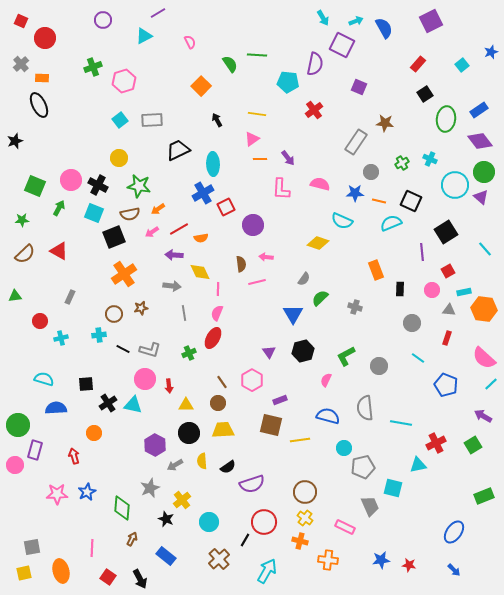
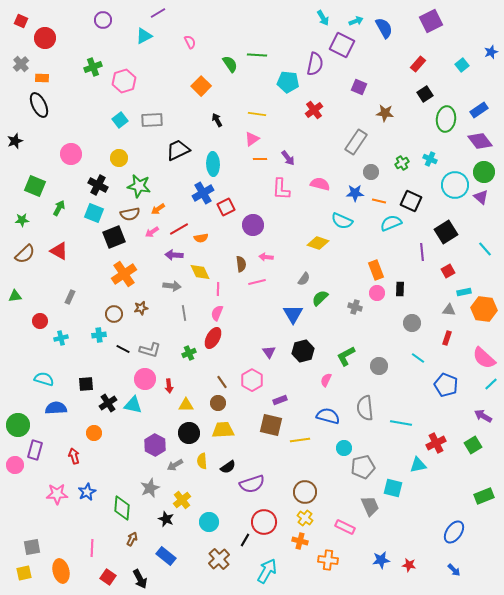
brown star at (385, 123): moved 10 px up
pink circle at (71, 180): moved 26 px up
pink circle at (432, 290): moved 55 px left, 3 px down
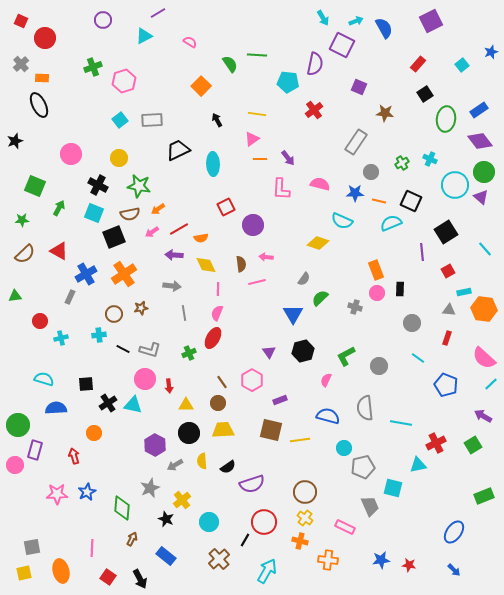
pink semicircle at (190, 42): rotated 32 degrees counterclockwise
blue cross at (203, 193): moved 117 px left, 81 px down
yellow diamond at (200, 272): moved 6 px right, 7 px up
brown square at (271, 425): moved 5 px down
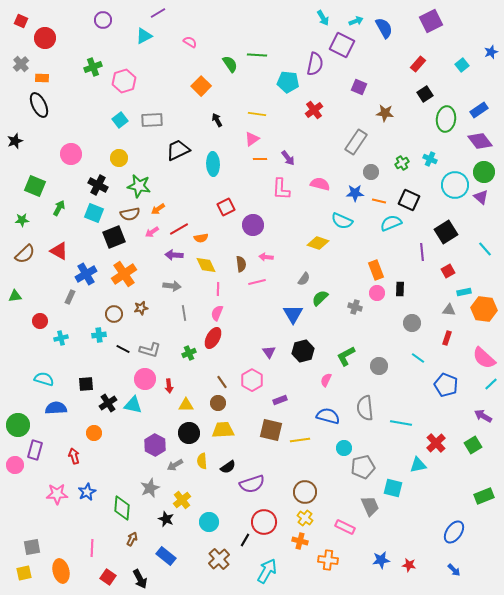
black square at (411, 201): moved 2 px left, 1 px up
red cross at (436, 443): rotated 18 degrees counterclockwise
